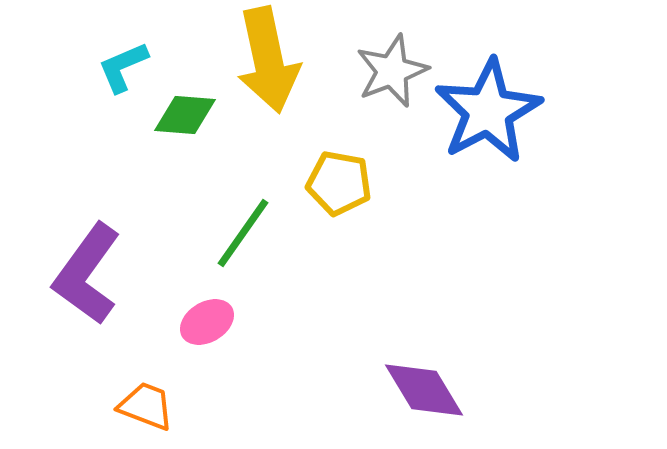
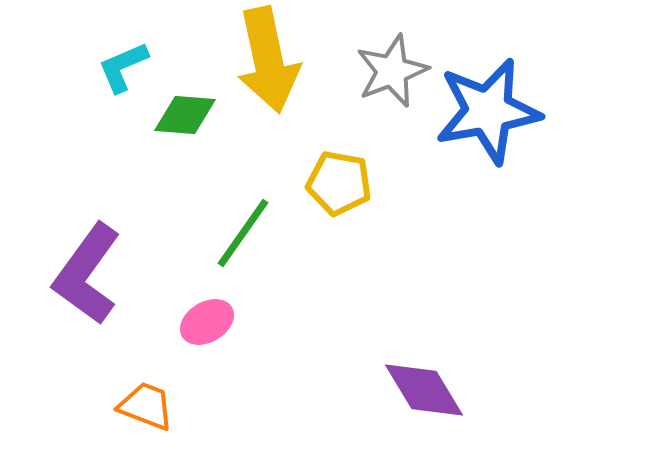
blue star: rotated 18 degrees clockwise
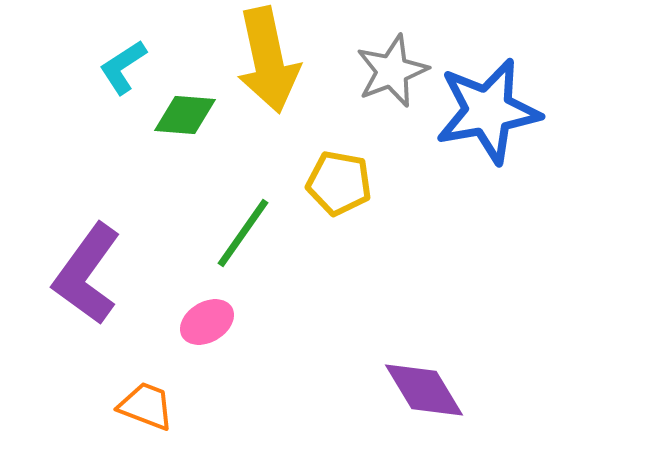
cyan L-shape: rotated 10 degrees counterclockwise
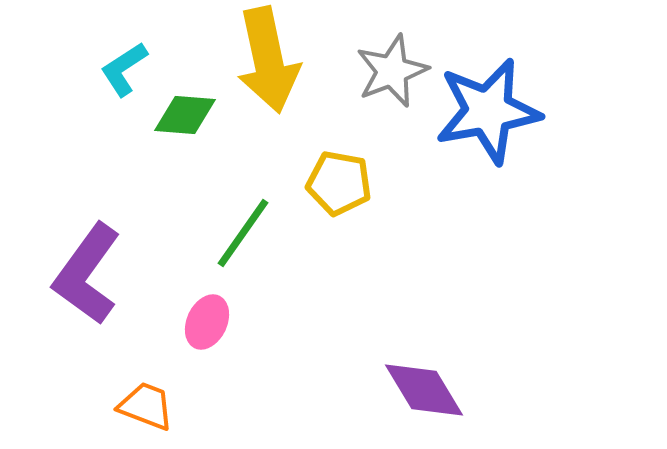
cyan L-shape: moved 1 px right, 2 px down
pink ellipse: rotated 34 degrees counterclockwise
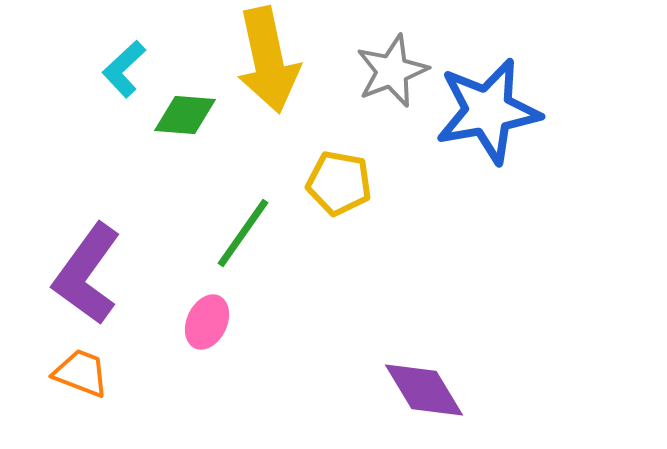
cyan L-shape: rotated 10 degrees counterclockwise
orange trapezoid: moved 65 px left, 33 px up
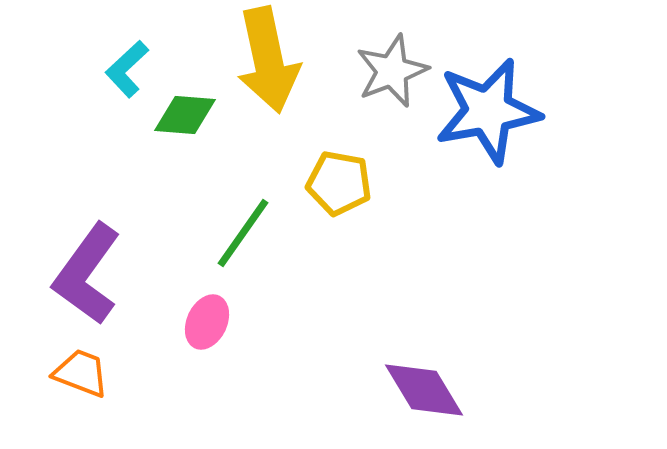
cyan L-shape: moved 3 px right
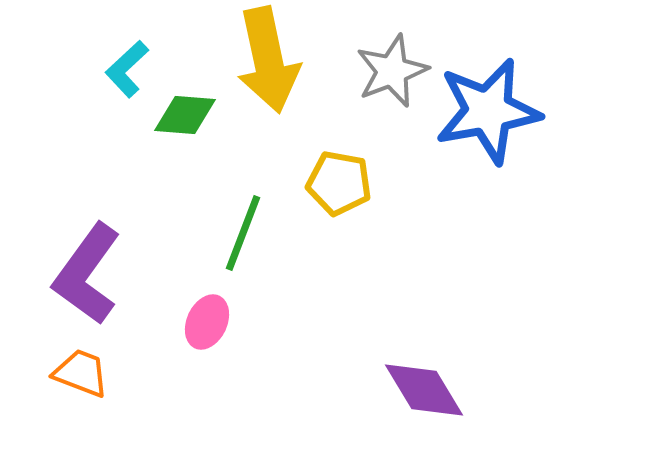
green line: rotated 14 degrees counterclockwise
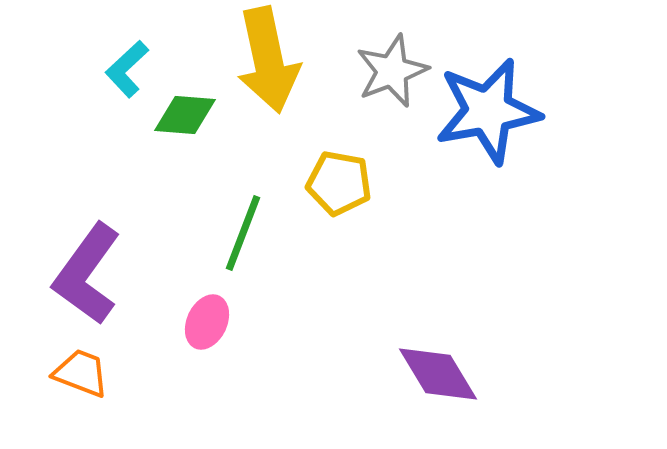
purple diamond: moved 14 px right, 16 px up
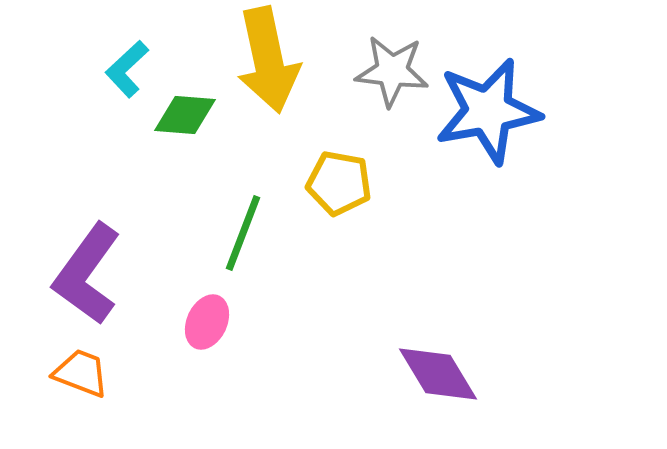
gray star: rotated 28 degrees clockwise
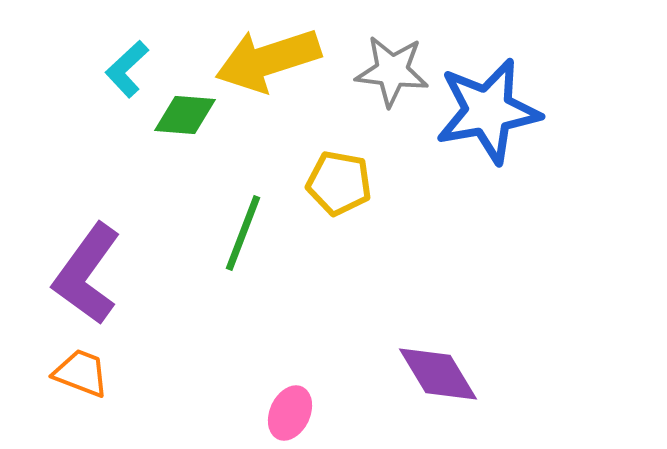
yellow arrow: rotated 84 degrees clockwise
pink ellipse: moved 83 px right, 91 px down
